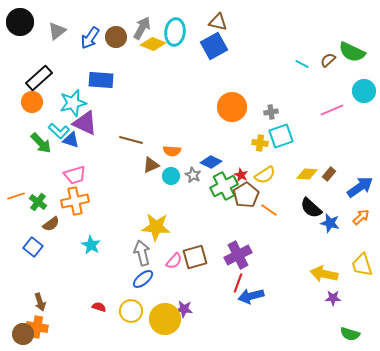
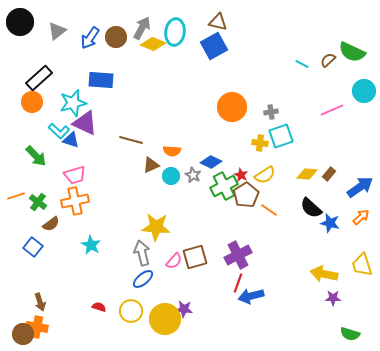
green arrow at (41, 143): moved 5 px left, 13 px down
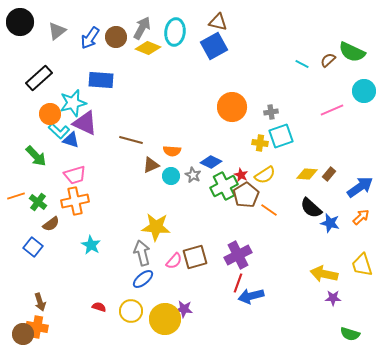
yellow diamond at (153, 44): moved 5 px left, 4 px down
orange circle at (32, 102): moved 18 px right, 12 px down
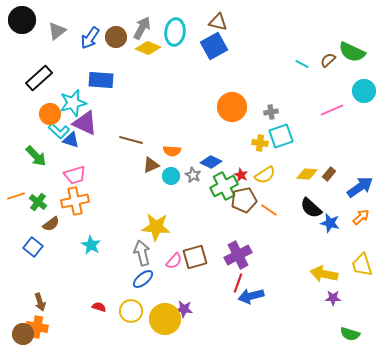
black circle at (20, 22): moved 2 px right, 2 px up
brown pentagon at (246, 195): moved 2 px left, 5 px down; rotated 20 degrees clockwise
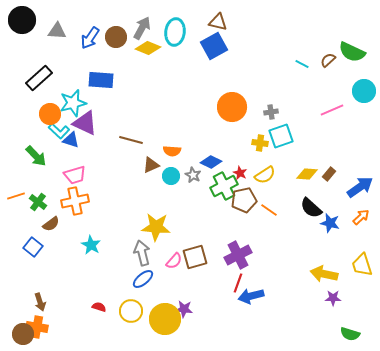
gray triangle at (57, 31): rotated 42 degrees clockwise
red star at (241, 175): moved 1 px left, 2 px up
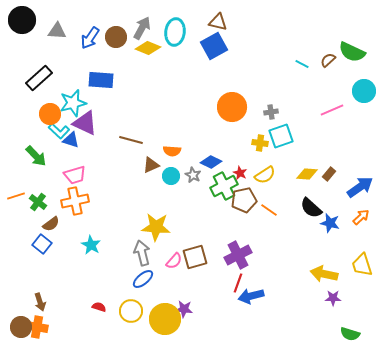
blue square at (33, 247): moved 9 px right, 3 px up
brown circle at (23, 334): moved 2 px left, 7 px up
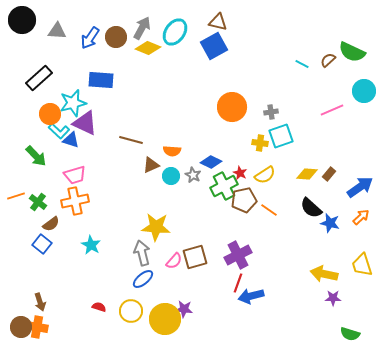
cyan ellipse at (175, 32): rotated 28 degrees clockwise
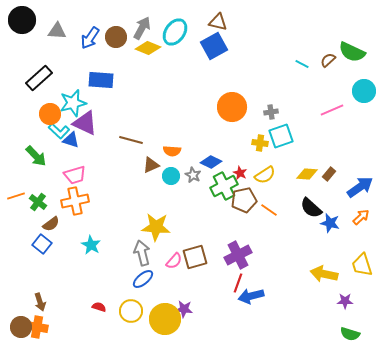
purple star at (333, 298): moved 12 px right, 3 px down
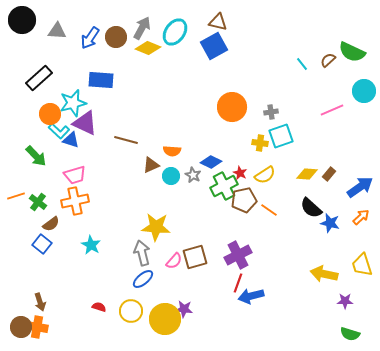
cyan line at (302, 64): rotated 24 degrees clockwise
brown line at (131, 140): moved 5 px left
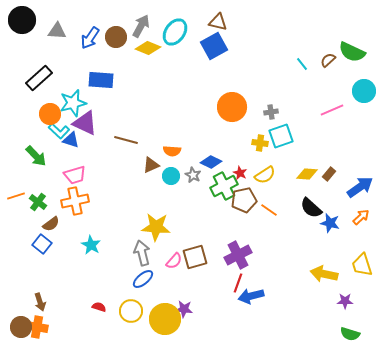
gray arrow at (142, 28): moved 1 px left, 2 px up
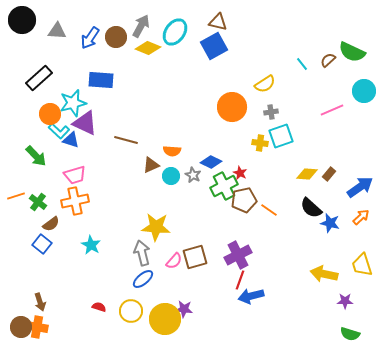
yellow semicircle at (265, 175): moved 91 px up
red line at (238, 283): moved 2 px right, 3 px up
